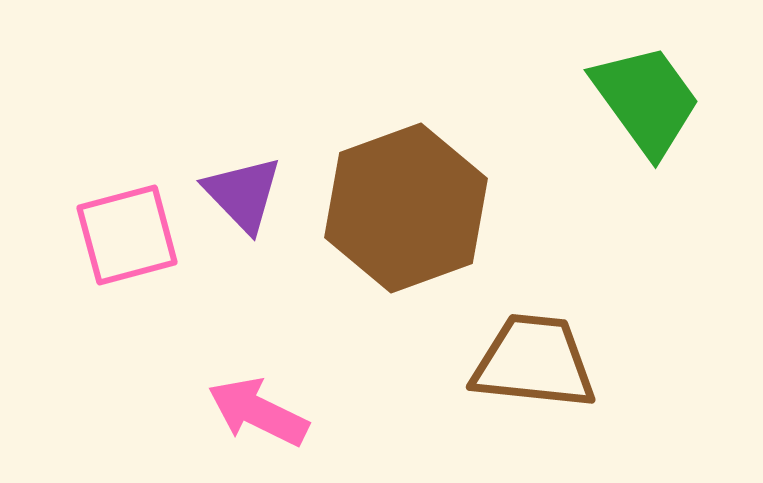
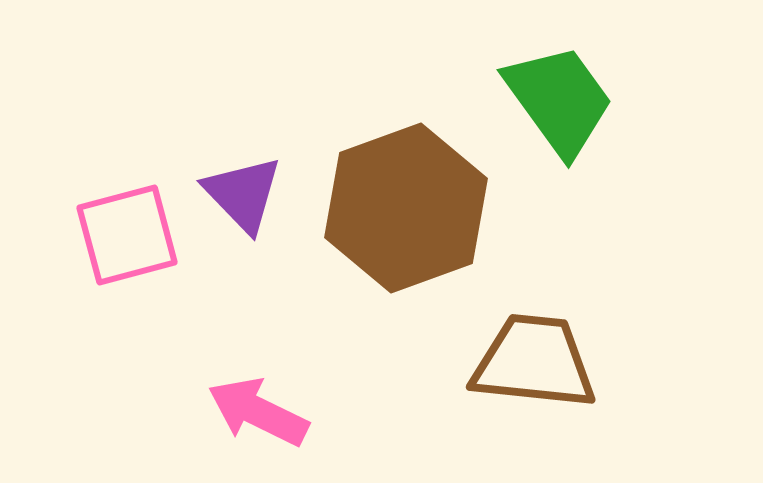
green trapezoid: moved 87 px left
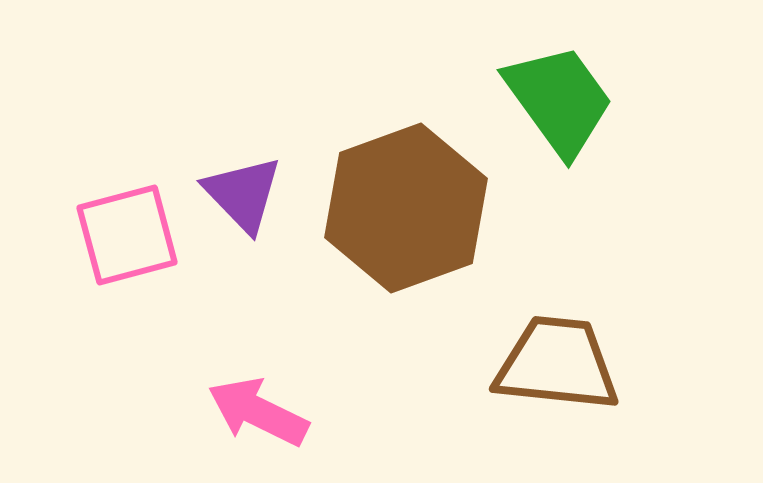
brown trapezoid: moved 23 px right, 2 px down
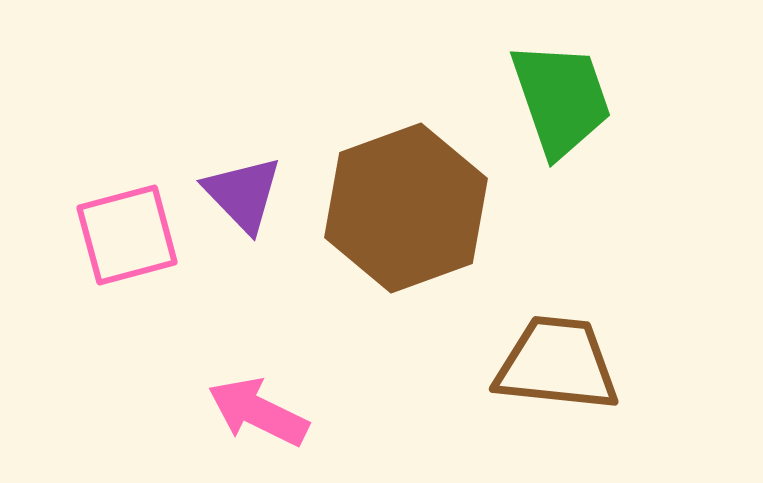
green trapezoid: moved 2 px right, 1 px up; rotated 17 degrees clockwise
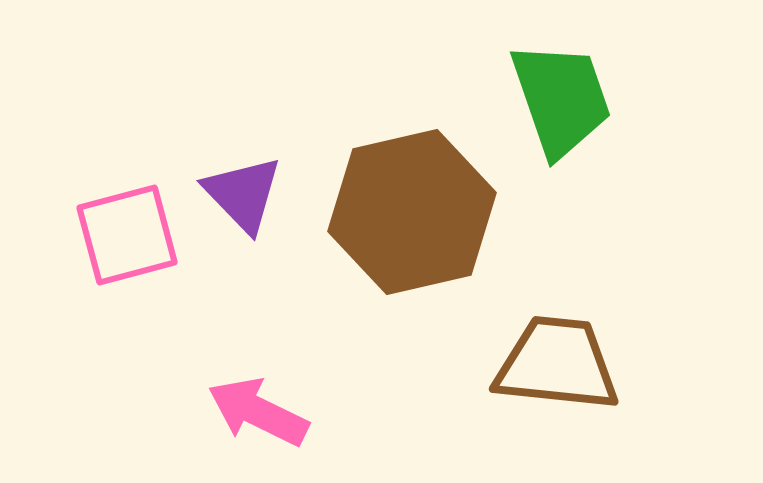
brown hexagon: moved 6 px right, 4 px down; rotated 7 degrees clockwise
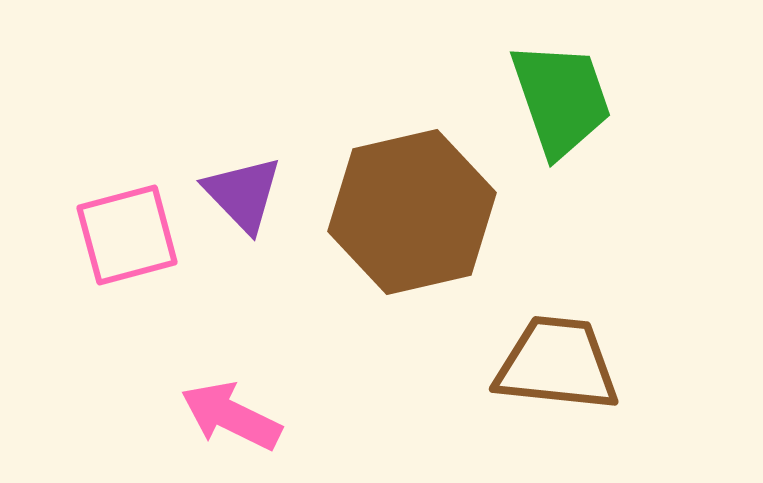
pink arrow: moved 27 px left, 4 px down
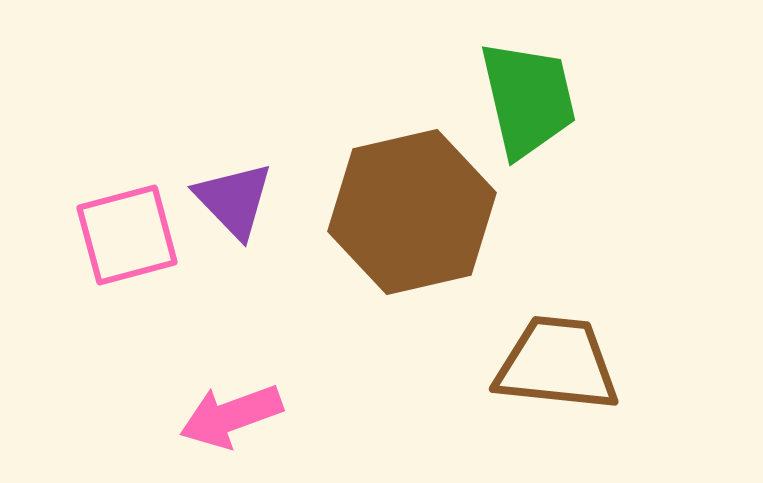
green trapezoid: moved 33 px left; rotated 6 degrees clockwise
purple triangle: moved 9 px left, 6 px down
pink arrow: rotated 46 degrees counterclockwise
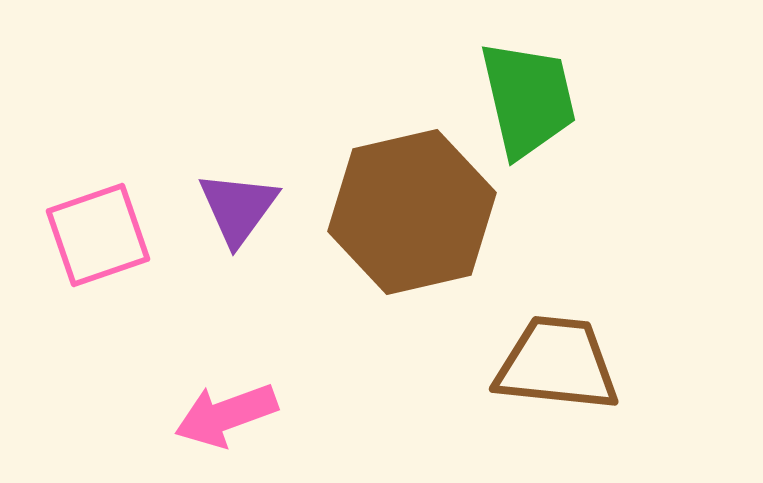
purple triangle: moved 4 px right, 8 px down; rotated 20 degrees clockwise
pink square: moved 29 px left; rotated 4 degrees counterclockwise
pink arrow: moved 5 px left, 1 px up
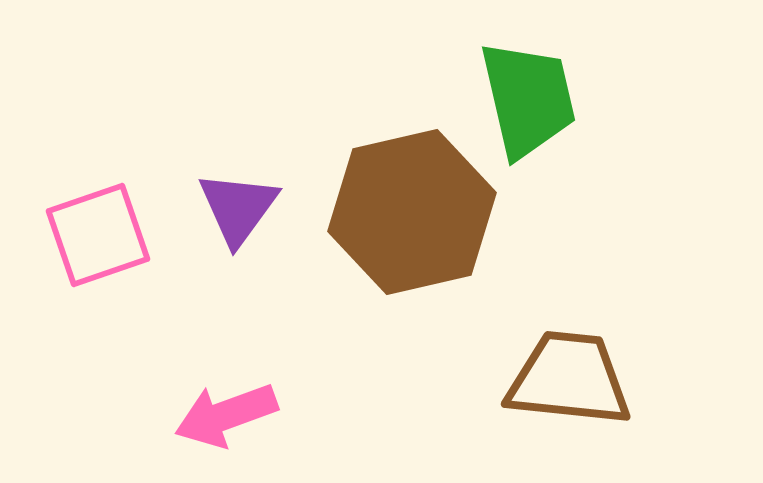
brown trapezoid: moved 12 px right, 15 px down
